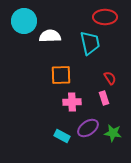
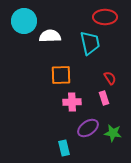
cyan rectangle: moved 2 px right, 12 px down; rotated 49 degrees clockwise
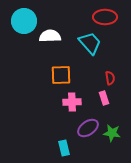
cyan trapezoid: rotated 30 degrees counterclockwise
red semicircle: rotated 24 degrees clockwise
green star: moved 1 px left
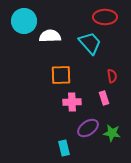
red semicircle: moved 2 px right, 2 px up
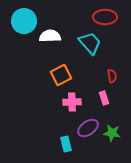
orange square: rotated 25 degrees counterclockwise
cyan rectangle: moved 2 px right, 4 px up
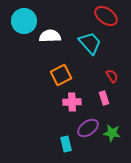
red ellipse: moved 1 px right, 1 px up; rotated 35 degrees clockwise
red semicircle: rotated 24 degrees counterclockwise
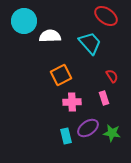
cyan rectangle: moved 8 px up
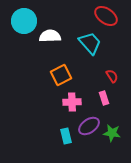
purple ellipse: moved 1 px right, 2 px up
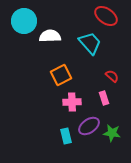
red semicircle: rotated 16 degrees counterclockwise
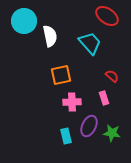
red ellipse: moved 1 px right
white semicircle: rotated 80 degrees clockwise
orange square: rotated 15 degrees clockwise
purple ellipse: rotated 30 degrees counterclockwise
